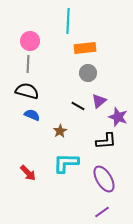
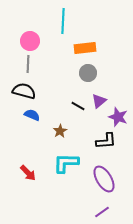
cyan line: moved 5 px left
black semicircle: moved 3 px left
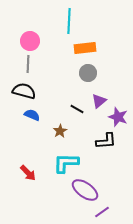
cyan line: moved 6 px right
black line: moved 1 px left, 3 px down
purple ellipse: moved 19 px left, 11 px down; rotated 24 degrees counterclockwise
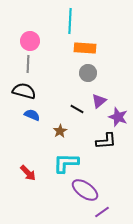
cyan line: moved 1 px right
orange rectangle: rotated 10 degrees clockwise
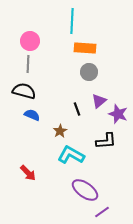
cyan line: moved 2 px right
gray circle: moved 1 px right, 1 px up
black line: rotated 40 degrees clockwise
purple star: moved 3 px up
cyan L-shape: moved 5 px right, 8 px up; rotated 28 degrees clockwise
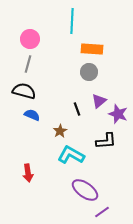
pink circle: moved 2 px up
orange rectangle: moved 7 px right, 1 px down
gray line: rotated 12 degrees clockwise
red arrow: rotated 36 degrees clockwise
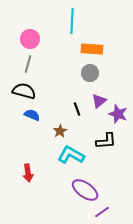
gray circle: moved 1 px right, 1 px down
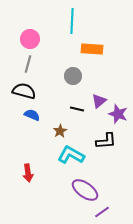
gray circle: moved 17 px left, 3 px down
black line: rotated 56 degrees counterclockwise
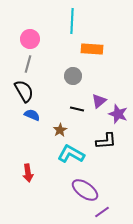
black semicircle: rotated 45 degrees clockwise
brown star: moved 1 px up
cyan L-shape: moved 1 px up
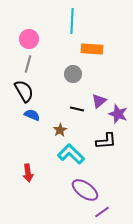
pink circle: moved 1 px left
gray circle: moved 2 px up
cyan L-shape: rotated 16 degrees clockwise
